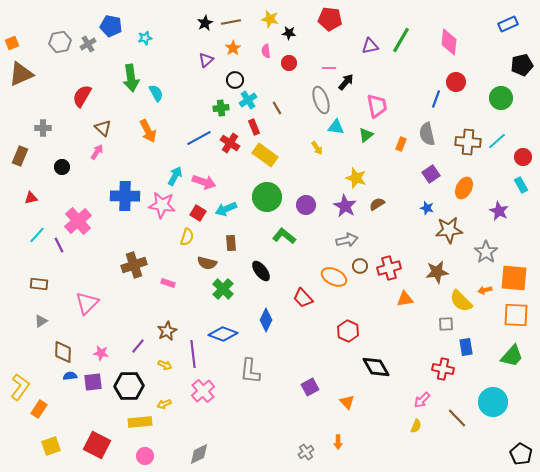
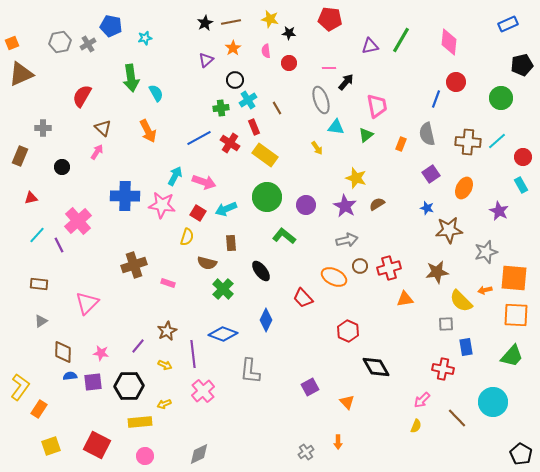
gray star at (486, 252): rotated 20 degrees clockwise
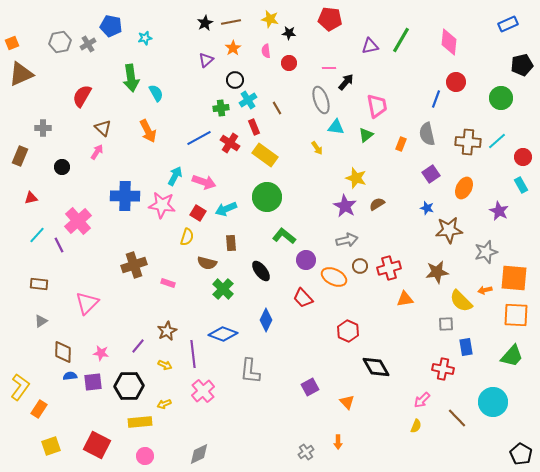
purple circle at (306, 205): moved 55 px down
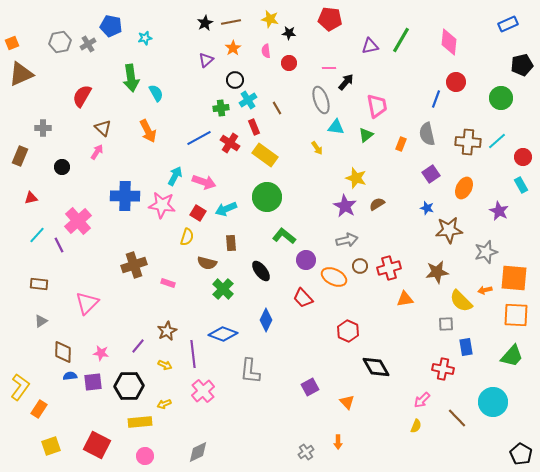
gray diamond at (199, 454): moved 1 px left, 2 px up
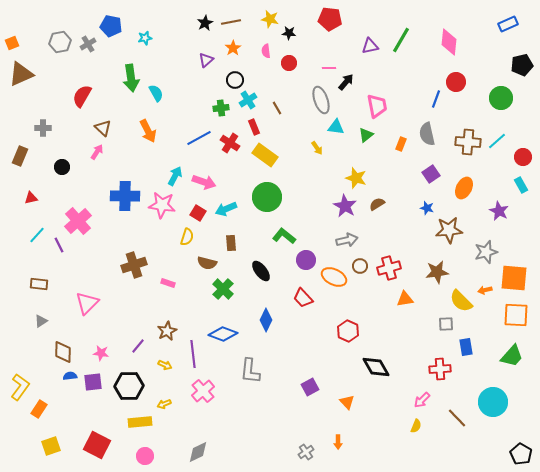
red cross at (443, 369): moved 3 px left; rotated 15 degrees counterclockwise
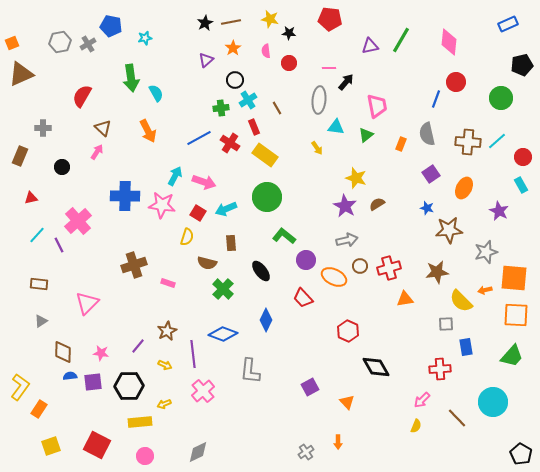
gray ellipse at (321, 100): moved 2 px left; rotated 24 degrees clockwise
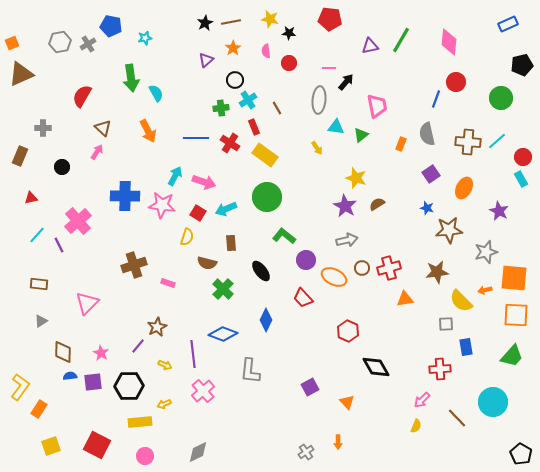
green triangle at (366, 135): moved 5 px left
blue line at (199, 138): moved 3 px left; rotated 30 degrees clockwise
cyan rectangle at (521, 185): moved 6 px up
brown circle at (360, 266): moved 2 px right, 2 px down
brown star at (167, 331): moved 10 px left, 4 px up
pink star at (101, 353): rotated 21 degrees clockwise
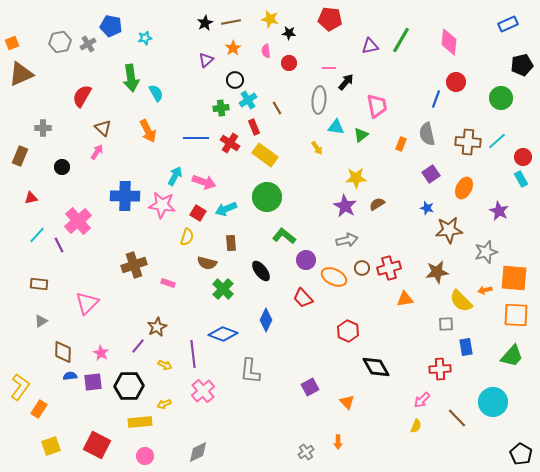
yellow star at (356, 178): rotated 20 degrees counterclockwise
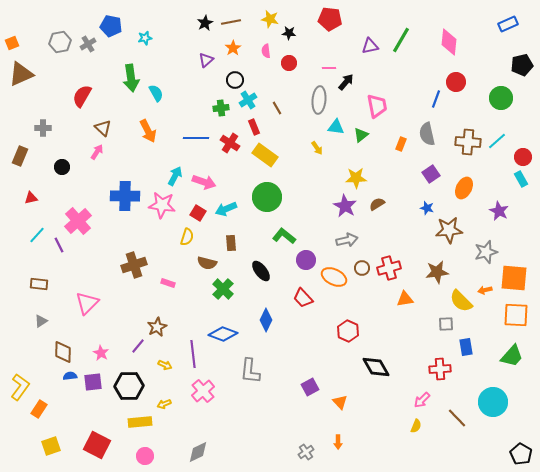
orange triangle at (347, 402): moved 7 px left
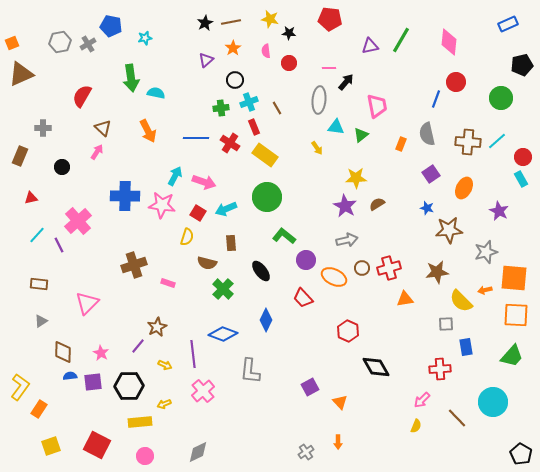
cyan semicircle at (156, 93): rotated 48 degrees counterclockwise
cyan cross at (248, 100): moved 1 px right, 2 px down; rotated 12 degrees clockwise
